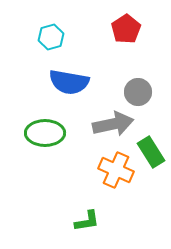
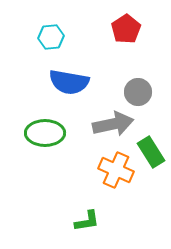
cyan hexagon: rotated 10 degrees clockwise
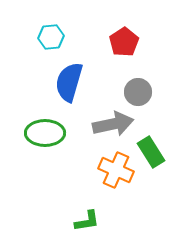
red pentagon: moved 2 px left, 13 px down
blue semicircle: rotated 96 degrees clockwise
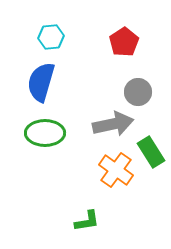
blue semicircle: moved 28 px left
orange cross: rotated 12 degrees clockwise
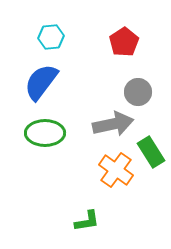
blue semicircle: rotated 21 degrees clockwise
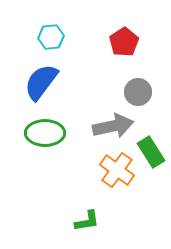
gray arrow: moved 2 px down
orange cross: moved 1 px right
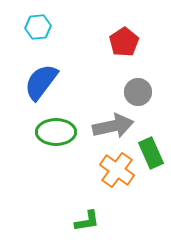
cyan hexagon: moved 13 px left, 10 px up
green ellipse: moved 11 px right, 1 px up
green rectangle: moved 1 px down; rotated 8 degrees clockwise
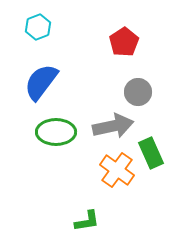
cyan hexagon: rotated 15 degrees counterclockwise
